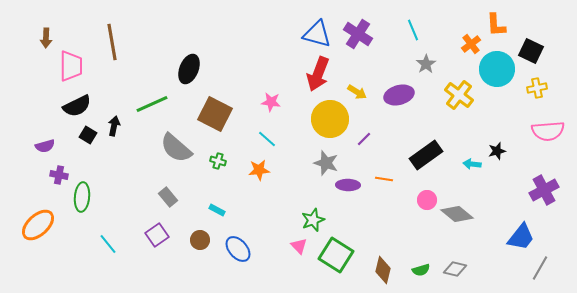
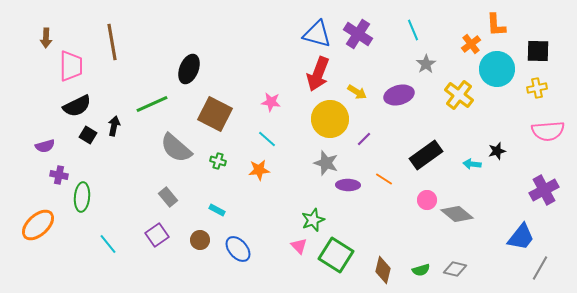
black square at (531, 51): moved 7 px right; rotated 25 degrees counterclockwise
orange line at (384, 179): rotated 24 degrees clockwise
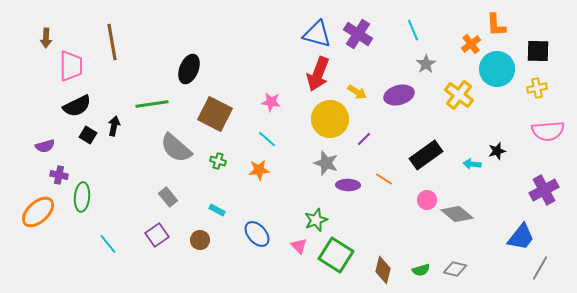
green line at (152, 104): rotated 16 degrees clockwise
green star at (313, 220): moved 3 px right
orange ellipse at (38, 225): moved 13 px up
blue ellipse at (238, 249): moved 19 px right, 15 px up
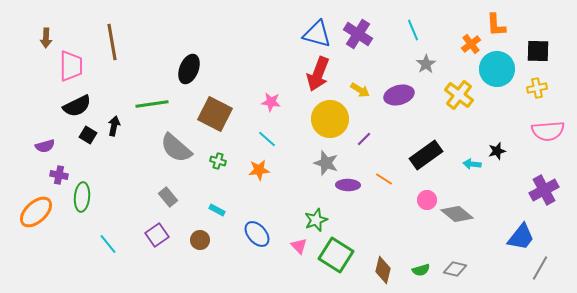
yellow arrow at (357, 92): moved 3 px right, 2 px up
orange ellipse at (38, 212): moved 2 px left
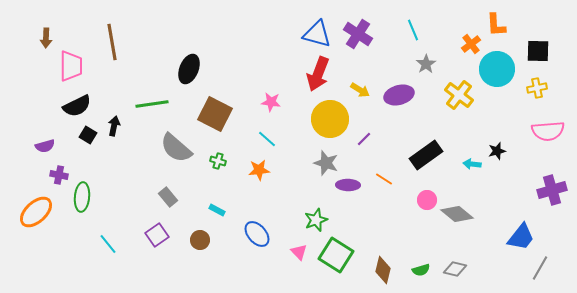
purple cross at (544, 190): moved 8 px right; rotated 12 degrees clockwise
pink triangle at (299, 246): moved 6 px down
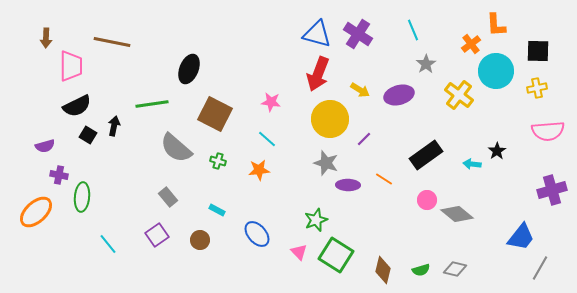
brown line at (112, 42): rotated 69 degrees counterclockwise
cyan circle at (497, 69): moved 1 px left, 2 px down
black star at (497, 151): rotated 18 degrees counterclockwise
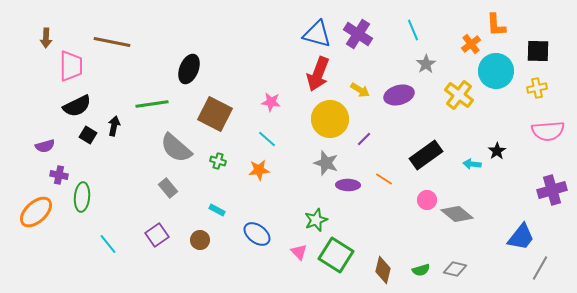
gray rectangle at (168, 197): moved 9 px up
blue ellipse at (257, 234): rotated 12 degrees counterclockwise
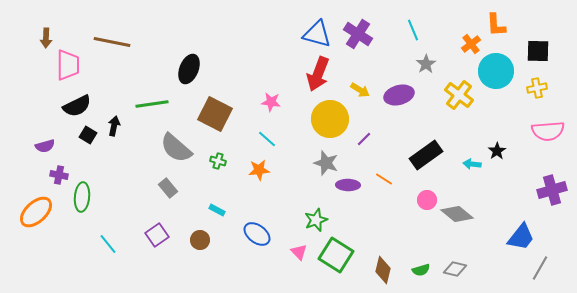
pink trapezoid at (71, 66): moved 3 px left, 1 px up
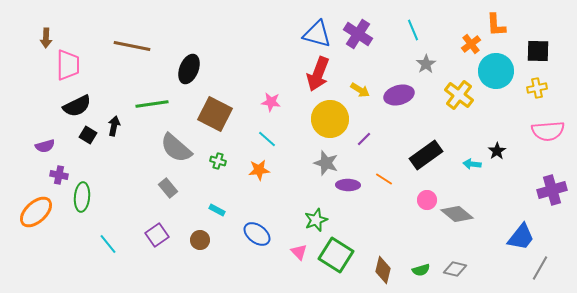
brown line at (112, 42): moved 20 px right, 4 px down
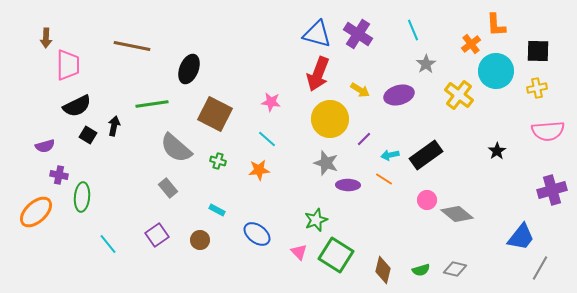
cyan arrow at (472, 164): moved 82 px left, 9 px up; rotated 18 degrees counterclockwise
